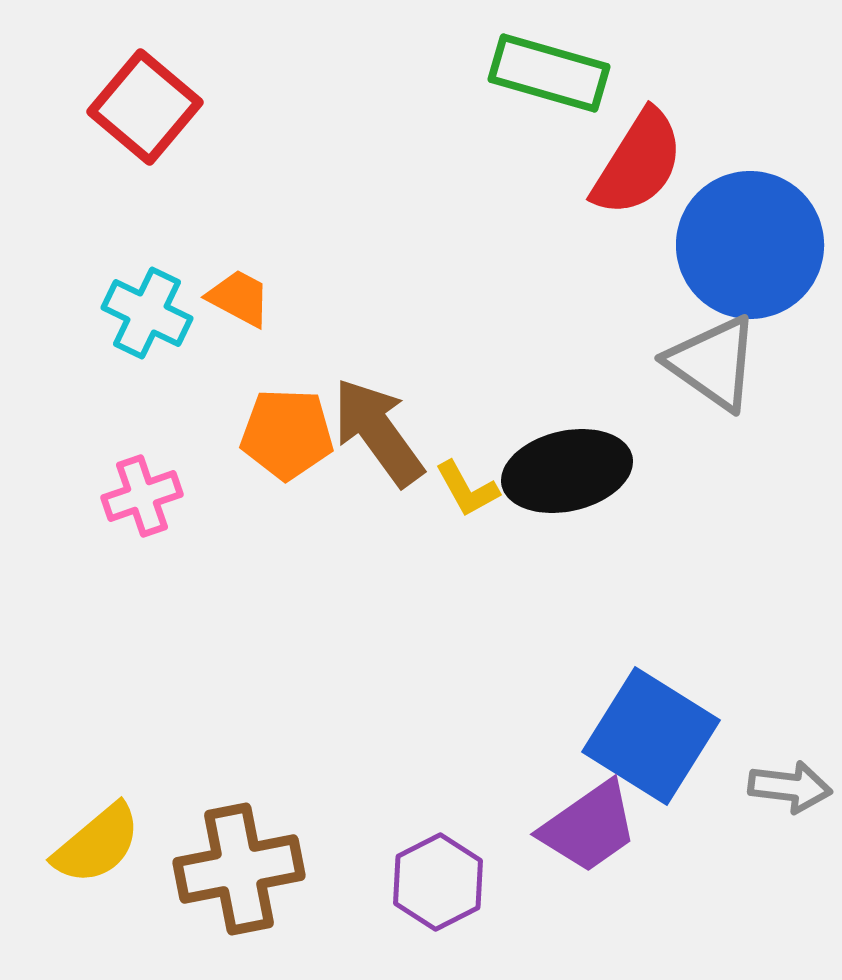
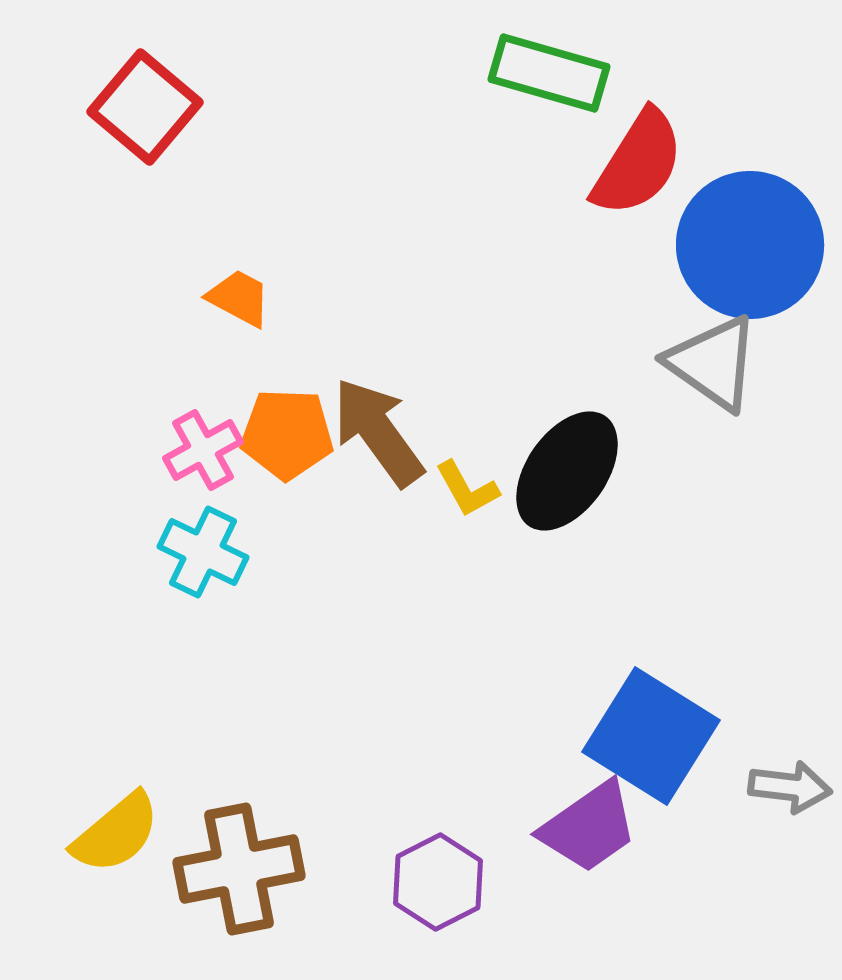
cyan cross: moved 56 px right, 239 px down
black ellipse: rotated 42 degrees counterclockwise
pink cross: moved 61 px right, 46 px up; rotated 10 degrees counterclockwise
yellow semicircle: moved 19 px right, 11 px up
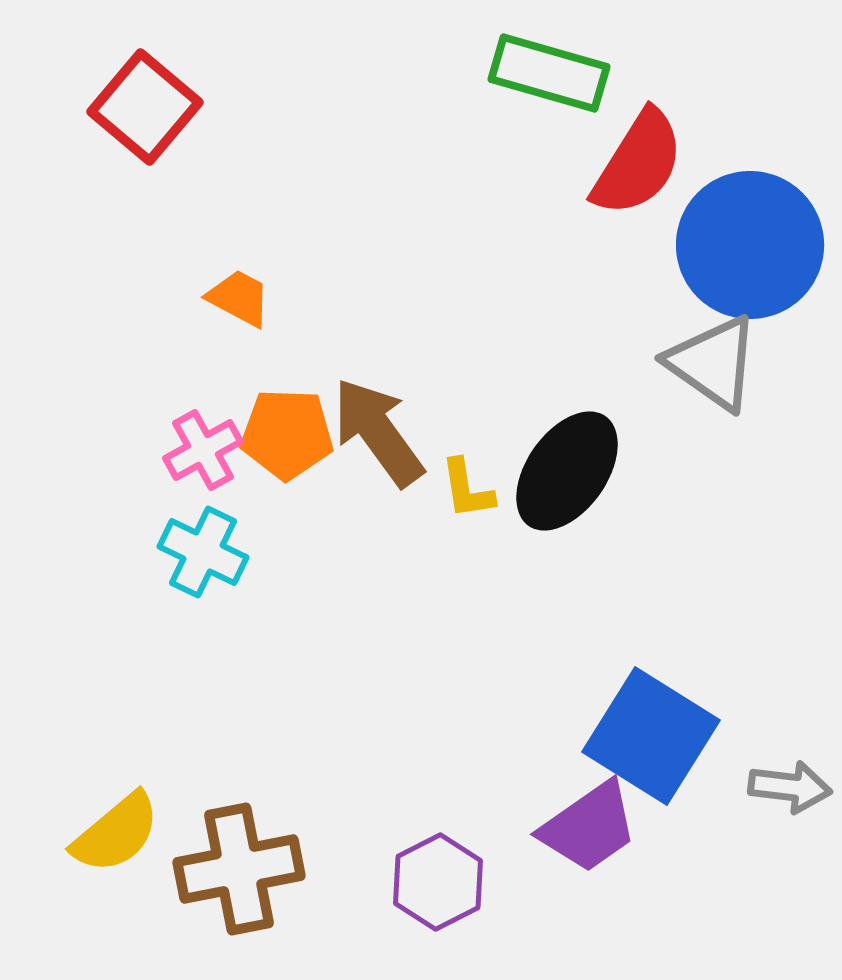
yellow L-shape: rotated 20 degrees clockwise
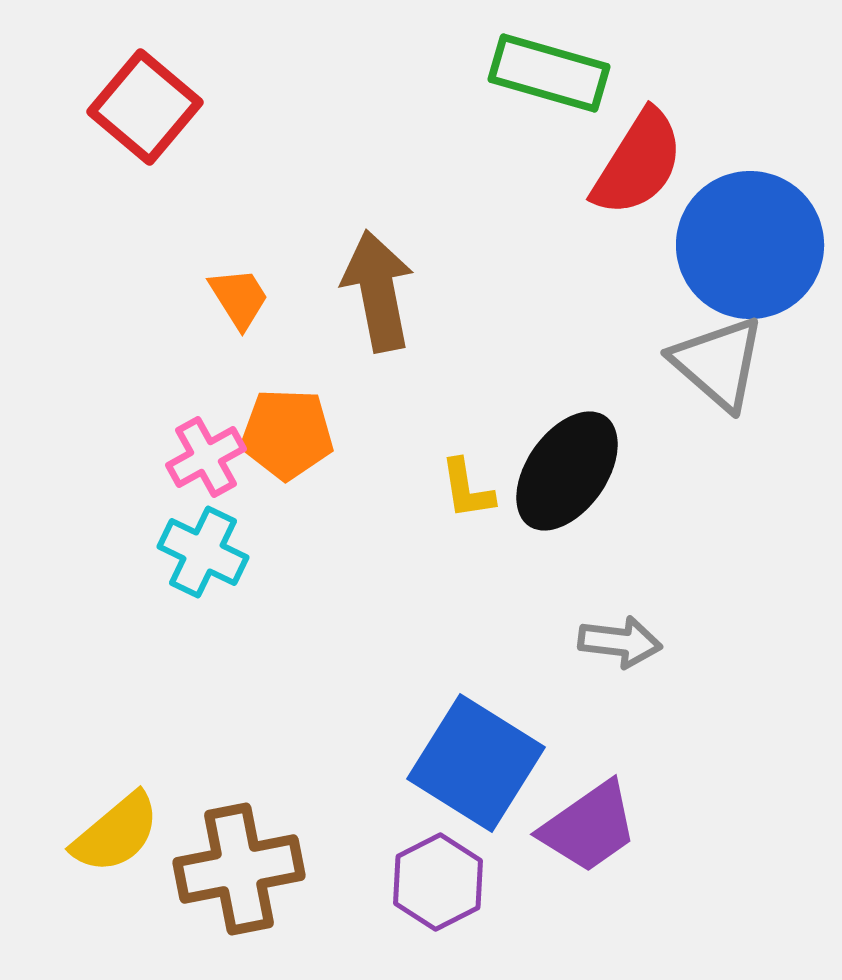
orange trapezoid: rotated 30 degrees clockwise
gray triangle: moved 5 px right; rotated 6 degrees clockwise
brown arrow: moved 141 px up; rotated 25 degrees clockwise
pink cross: moved 3 px right, 7 px down
blue square: moved 175 px left, 27 px down
gray arrow: moved 170 px left, 145 px up
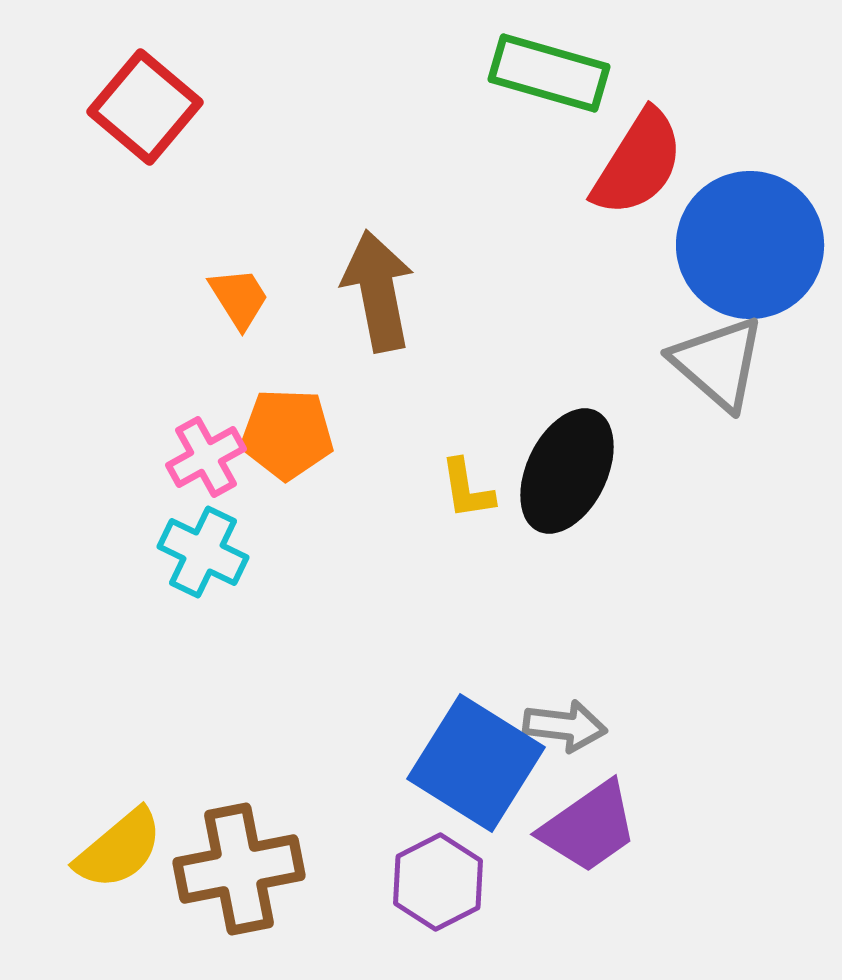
black ellipse: rotated 9 degrees counterclockwise
gray arrow: moved 55 px left, 84 px down
yellow semicircle: moved 3 px right, 16 px down
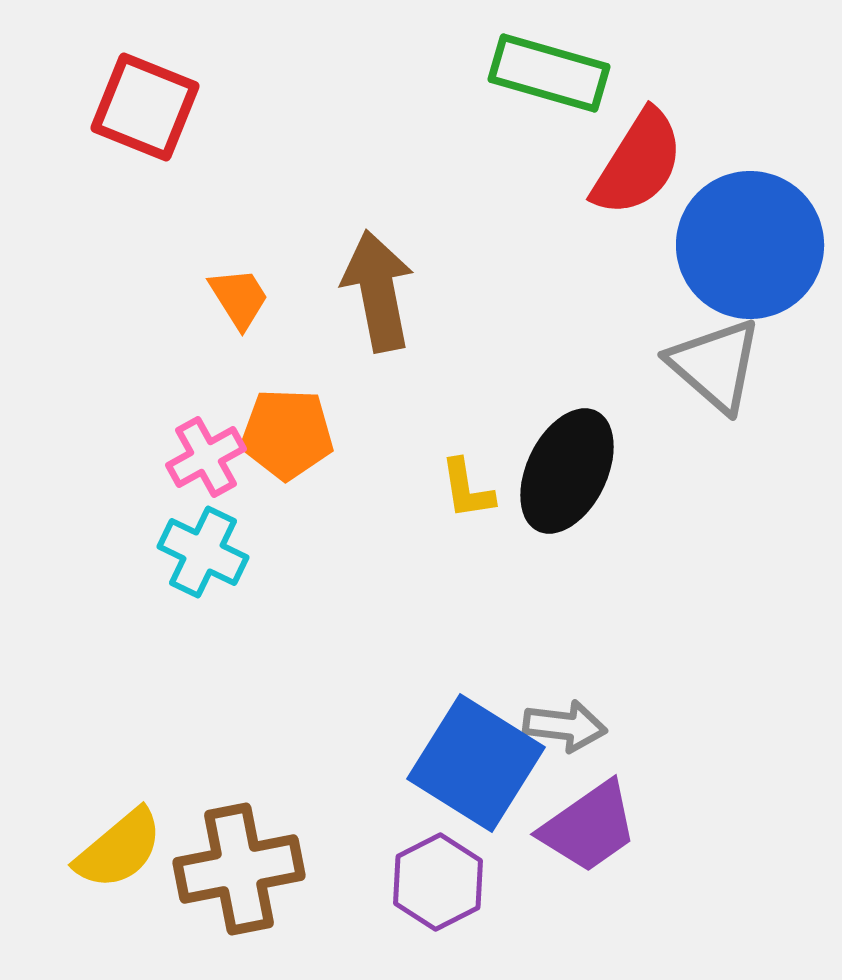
red square: rotated 18 degrees counterclockwise
gray triangle: moved 3 px left, 2 px down
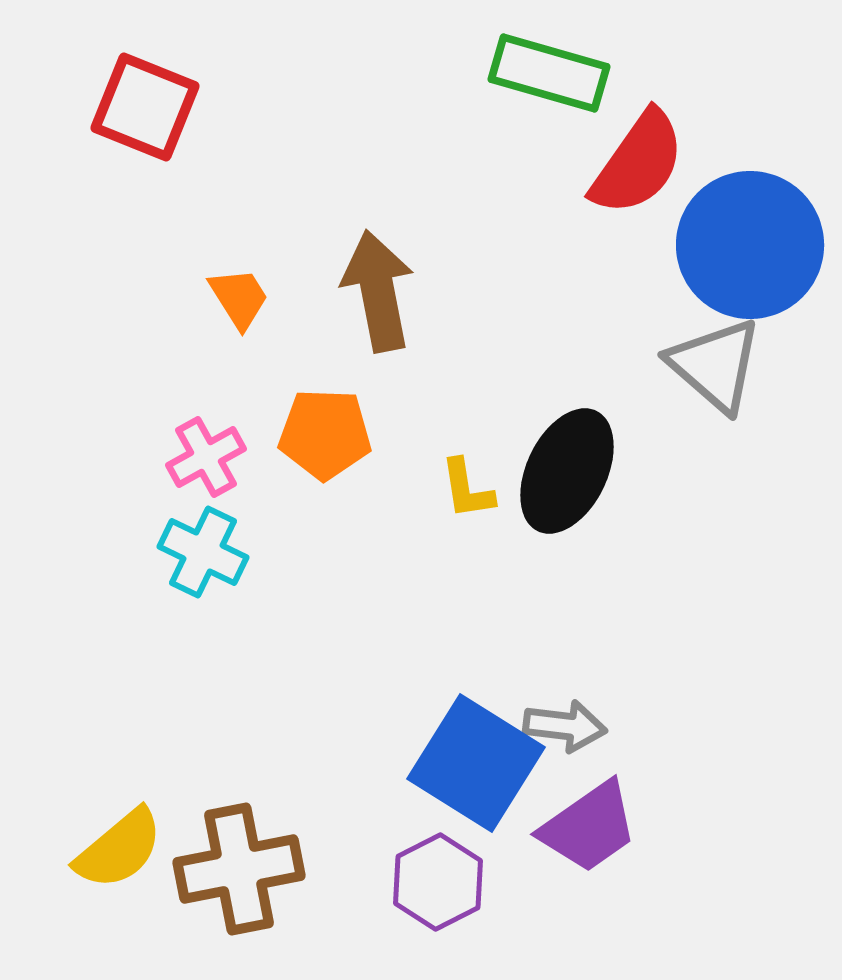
red semicircle: rotated 3 degrees clockwise
orange pentagon: moved 38 px right
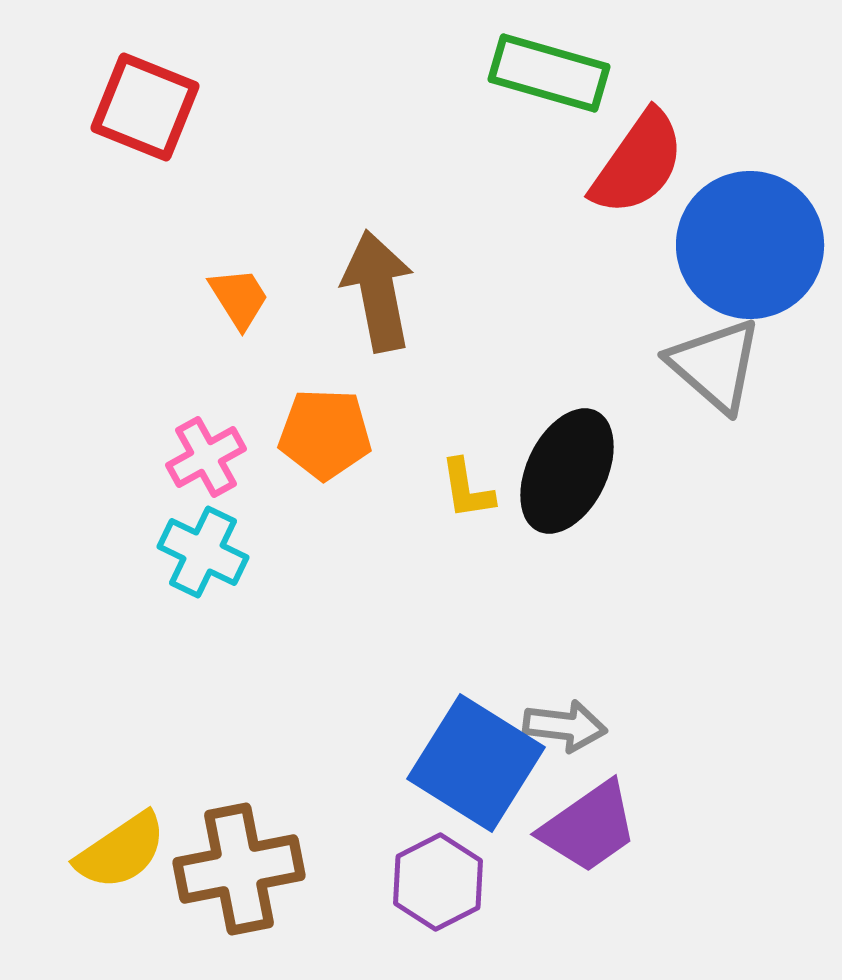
yellow semicircle: moved 2 px right, 2 px down; rotated 6 degrees clockwise
